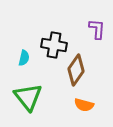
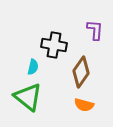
purple L-shape: moved 2 px left, 1 px down
cyan semicircle: moved 9 px right, 9 px down
brown diamond: moved 5 px right, 2 px down
green triangle: rotated 12 degrees counterclockwise
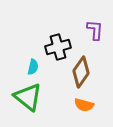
black cross: moved 4 px right, 2 px down; rotated 25 degrees counterclockwise
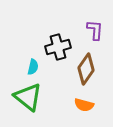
brown diamond: moved 5 px right, 3 px up
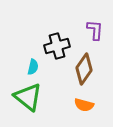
black cross: moved 1 px left, 1 px up
brown diamond: moved 2 px left
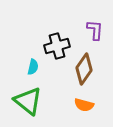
green triangle: moved 4 px down
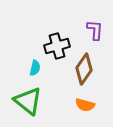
cyan semicircle: moved 2 px right, 1 px down
orange semicircle: moved 1 px right
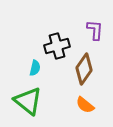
orange semicircle: rotated 24 degrees clockwise
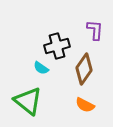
cyan semicircle: moved 6 px right; rotated 112 degrees clockwise
orange semicircle: rotated 12 degrees counterclockwise
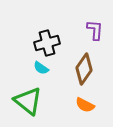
black cross: moved 10 px left, 3 px up
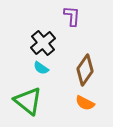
purple L-shape: moved 23 px left, 14 px up
black cross: moved 4 px left; rotated 25 degrees counterclockwise
brown diamond: moved 1 px right, 1 px down
orange semicircle: moved 2 px up
